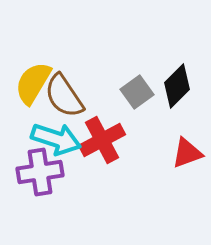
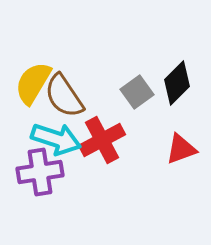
black diamond: moved 3 px up
red triangle: moved 6 px left, 4 px up
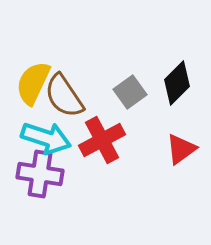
yellow semicircle: rotated 6 degrees counterclockwise
gray square: moved 7 px left
cyan arrow: moved 10 px left, 1 px up
red triangle: rotated 16 degrees counterclockwise
purple cross: moved 2 px down; rotated 18 degrees clockwise
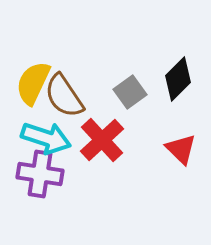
black diamond: moved 1 px right, 4 px up
red cross: rotated 15 degrees counterclockwise
red triangle: rotated 40 degrees counterclockwise
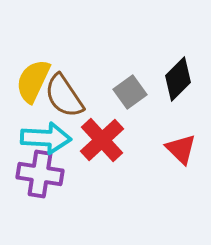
yellow semicircle: moved 2 px up
cyan arrow: rotated 15 degrees counterclockwise
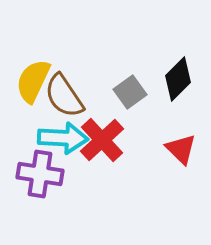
cyan arrow: moved 17 px right
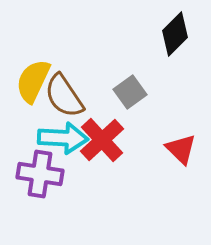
black diamond: moved 3 px left, 45 px up
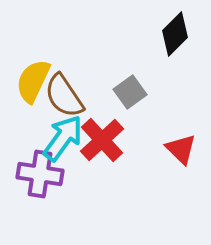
cyan arrow: rotated 57 degrees counterclockwise
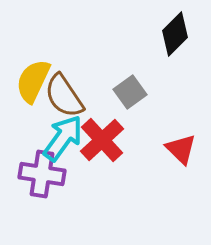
purple cross: moved 2 px right
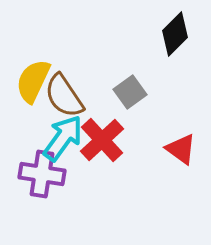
red triangle: rotated 8 degrees counterclockwise
